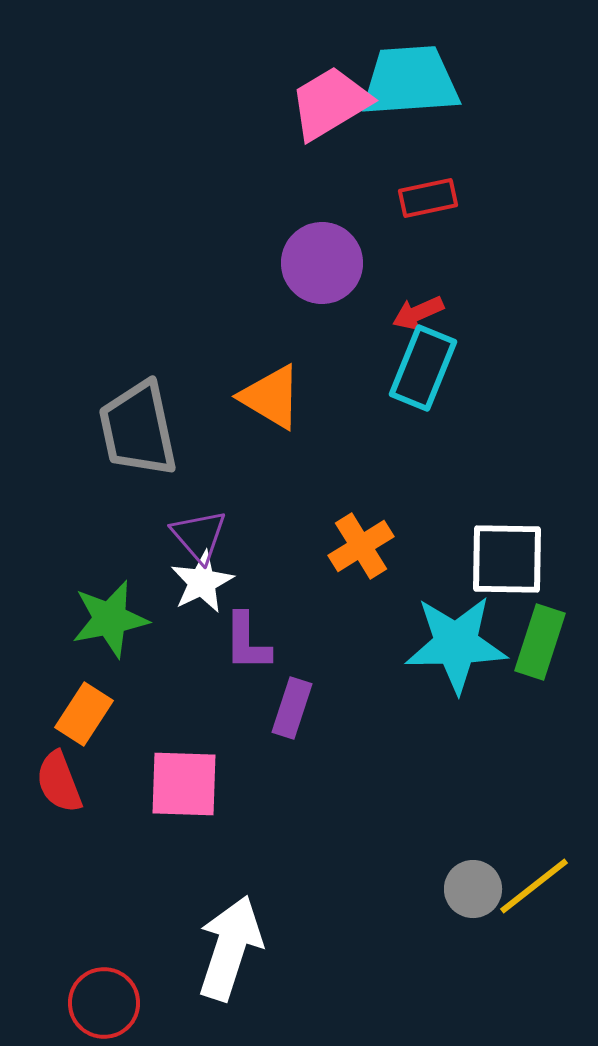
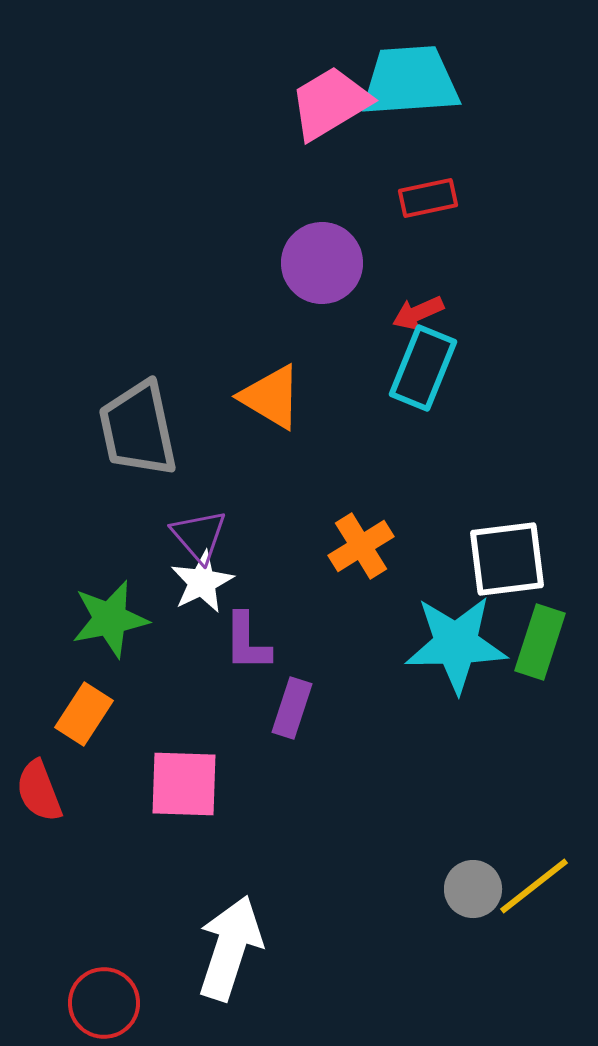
white square: rotated 8 degrees counterclockwise
red semicircle: moved 20 px left, 9 px down
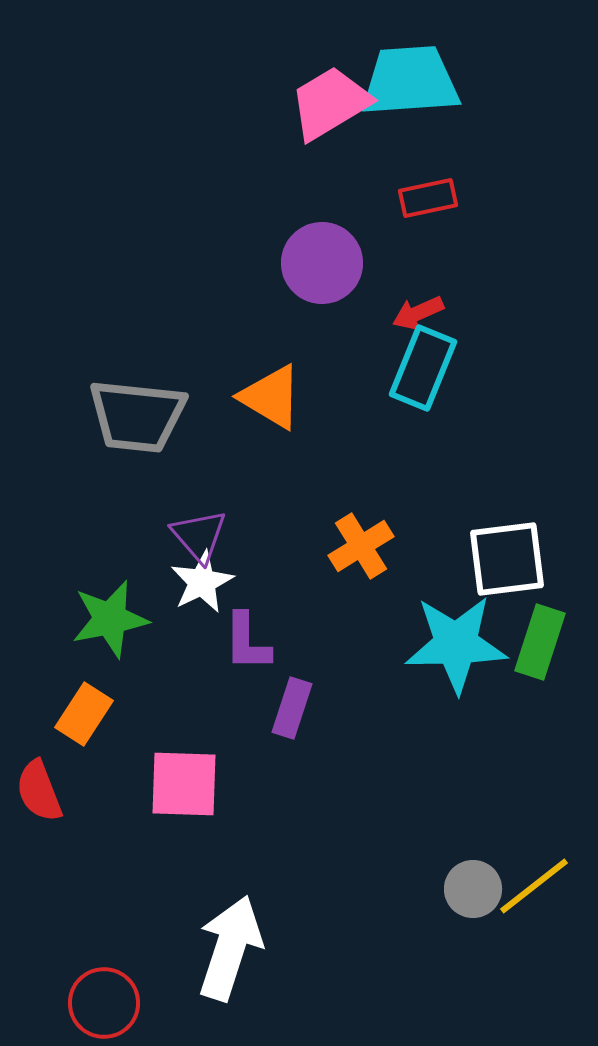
gray trapezoid: moved 1 px left, 13 px up; rotated 72 degrees counterclockwise
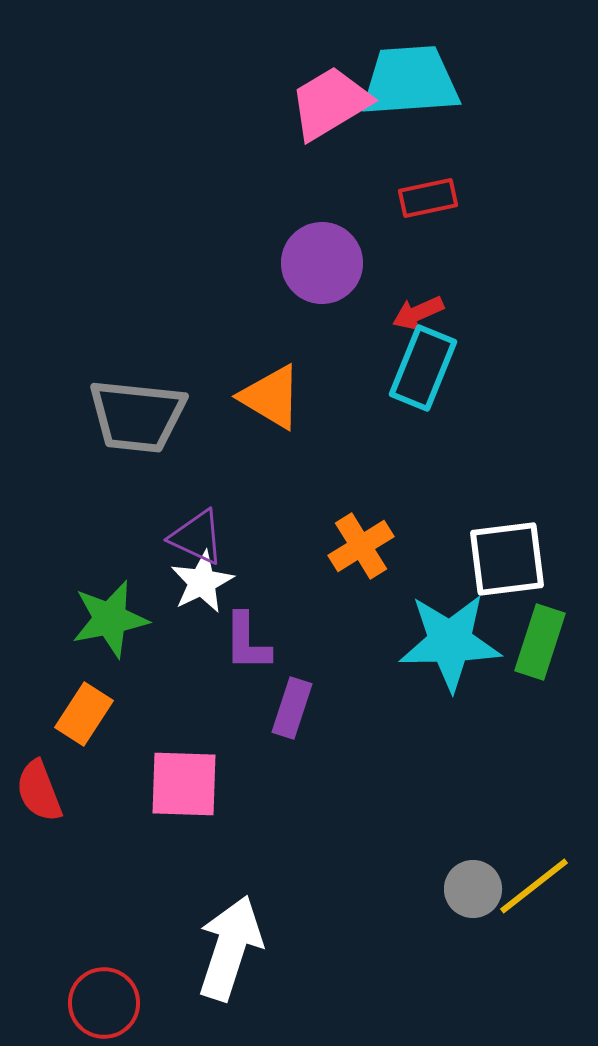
purple triangle: moved 2 px left, 1 px down; rotated 24 degrees counterclockwise
cyan star: moved 6 px left, 2 px up
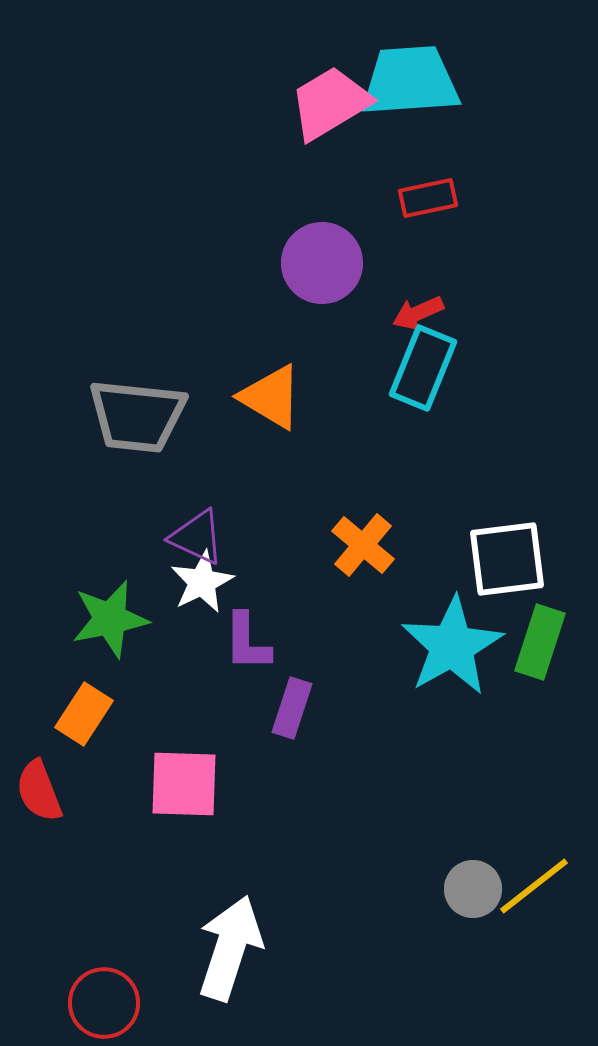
orange cross: moved 2 px right, 1 px up; rotated 18 degrees counterclockwise
cyan star: moved 2 px right, 4 px down; rotated 28 degrees counterclockwise
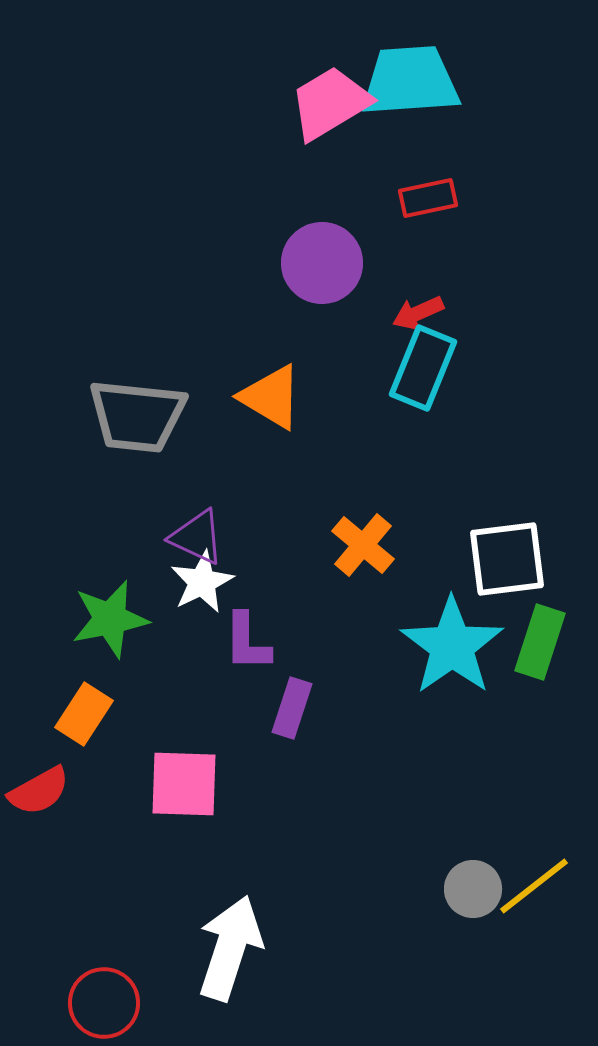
cyan star: rotated 6 degrees counterclockwise
red semicircle: rotated 98 degrees counterclockwise
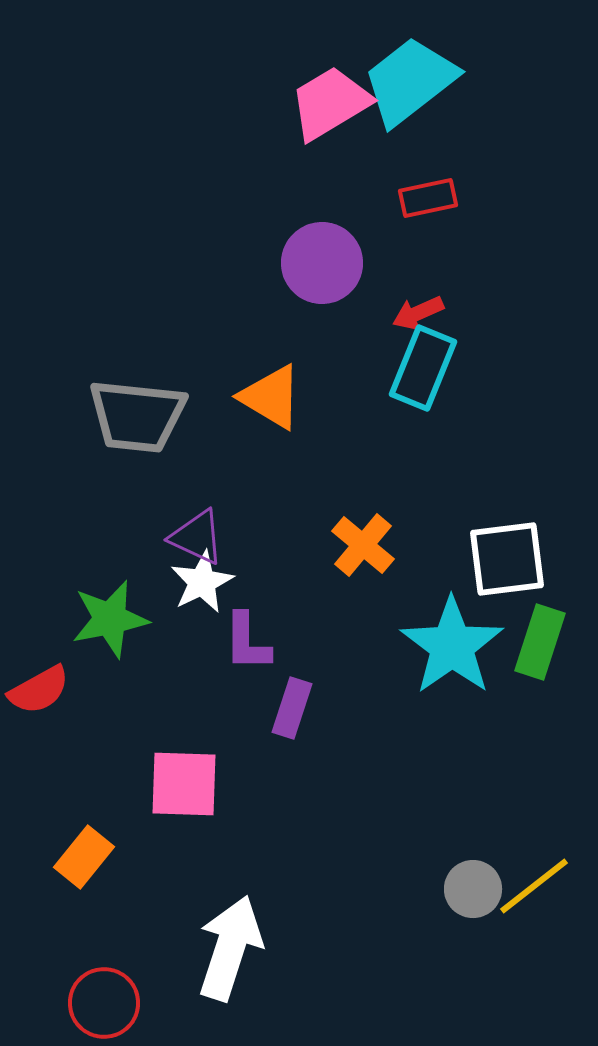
cyan trapezoid: rotated 34 degrees counterclockwise
orange rectangle: moved 143 px down; rotated 6 degrees clockwise
red semicircle: moved 101 px up
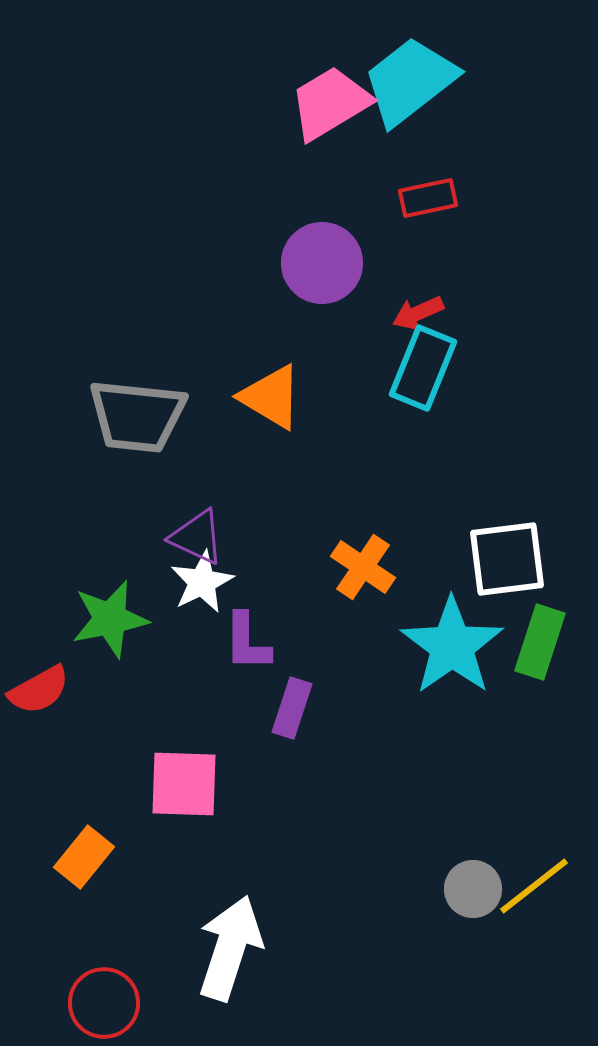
orange cross: moved 22 px down; rotated 6 degrees counterclockwise
